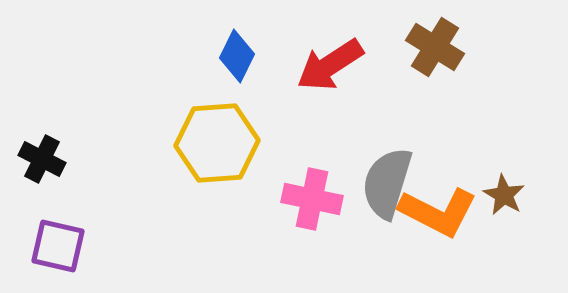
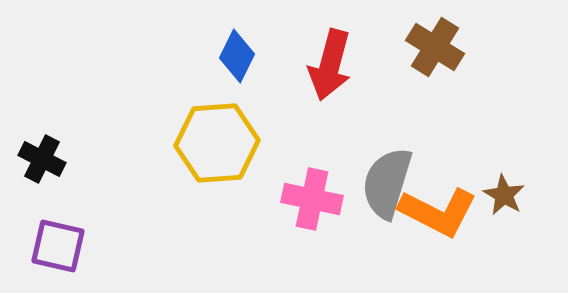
red arrow: rotated 42 degrees counterclockwise
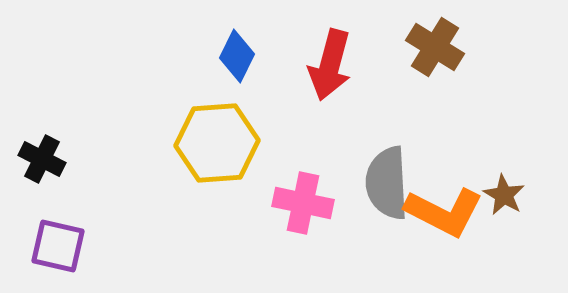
gray semicircle: rotated 20 degrees counterclockwise
pink cross: moved 9 px left, 4 px down
orange L-shape: moved 6 px right
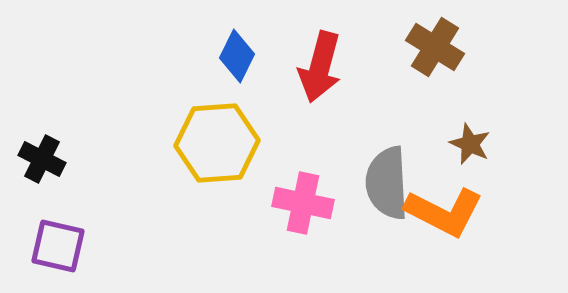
red arrow: moved 10 px left, 2 px down
brown star: moved 34 px left, 51 px up; rotated 6 degrees counterclockwise
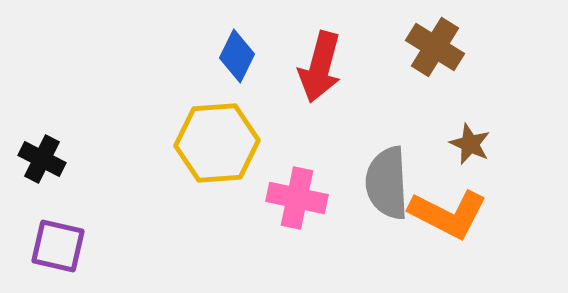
pink cross: moved 6 px left, 5 px up
orange L-shape: moved 4 px right, 2 px down
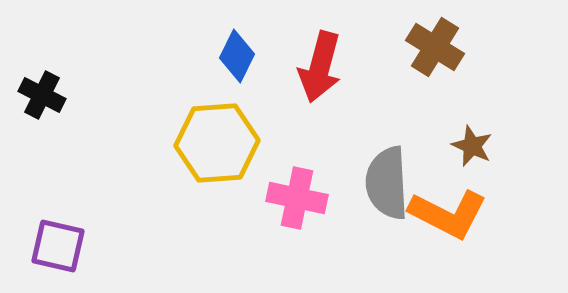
brown star: moved 2 px right, 2 px down
black cross: moved 64 px up
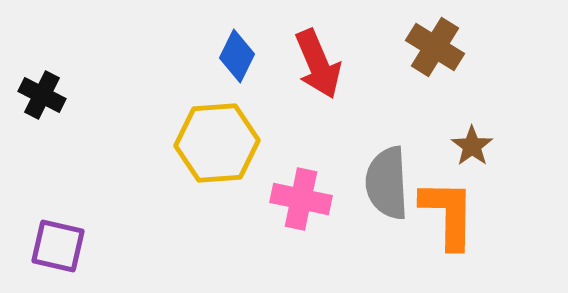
red arrow: moved 2 px left, 3 px up; rotated 38 degrees counterclockwise
brown star: rotated 12 degrees clockwise
pink cross: moved 4 px right, 1 px down
orange L-shape: rotated 116 degrees counterclockwise
